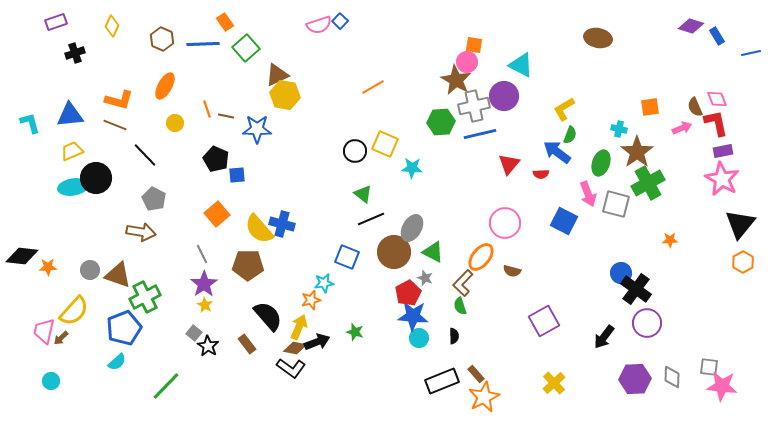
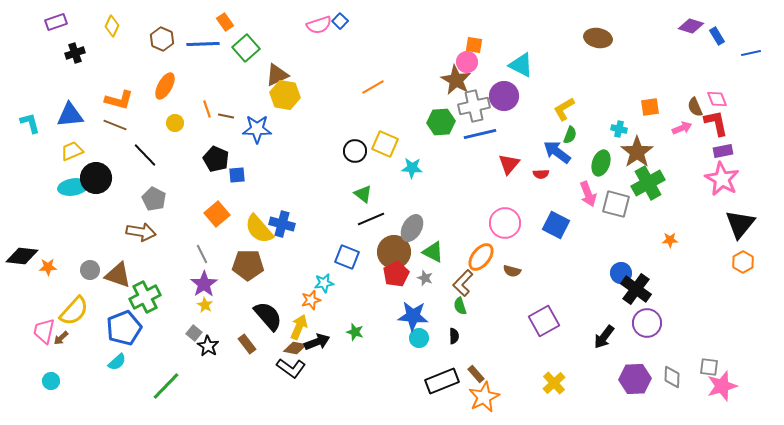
blue square at (564, 221): moved 8 px left, 4 px down
red pentagon at (408, 293): moved 12 px left, 19 px up
pink star at (722, 386): rotated 24 degrees counterclockwise
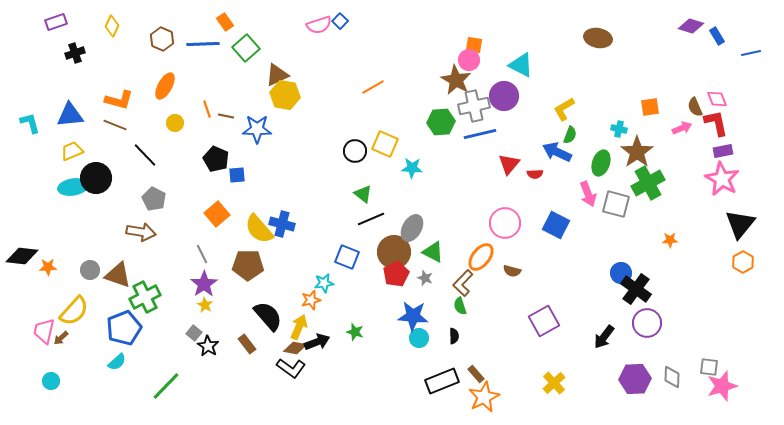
pink circle at (467, 62): moved 2 px right, 2 px up
blue arrow at (557, 152): rotated 12 degrees counterclockwise
red semicircle at (541, 174): moved 6 px left
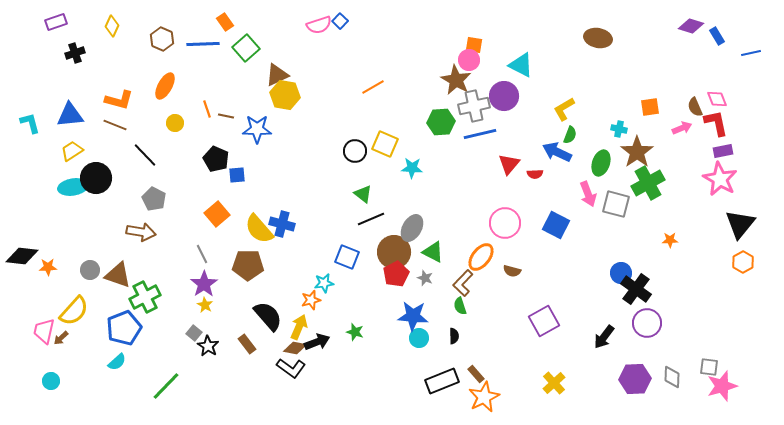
yellow trapezoid at (72, 151): rotated 10 degrees counterclockwise
pink star at (722, 179): moved 2 px left
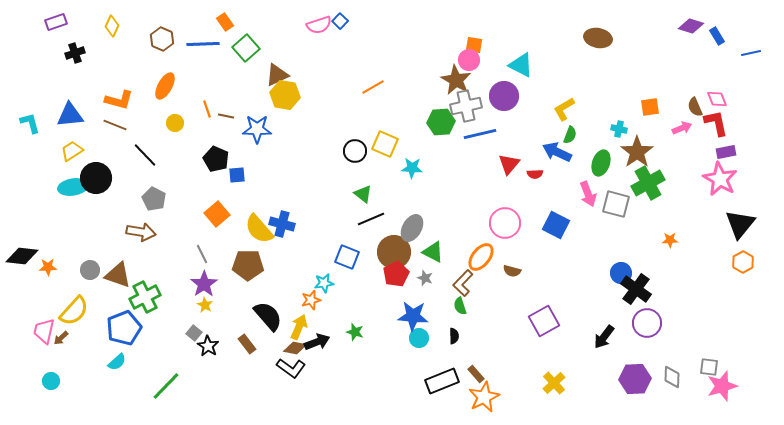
gray cross at (474, 106): moved 8 px left
purple rectangle at (723, 151): moved 3 px right, 1 px down
